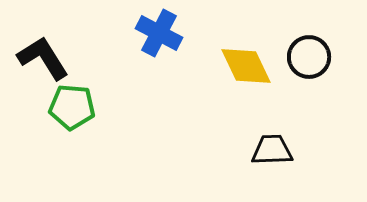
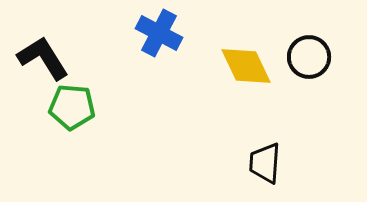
black trapezoid: moved 7 px left, 13 px down; rotated 84 degrees counterclockwise
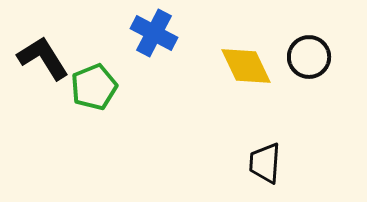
blue cross: moved 5 px left
green pentagon: moved 22 px right, 20 px up; rotated 27 degrees counterclockwise
